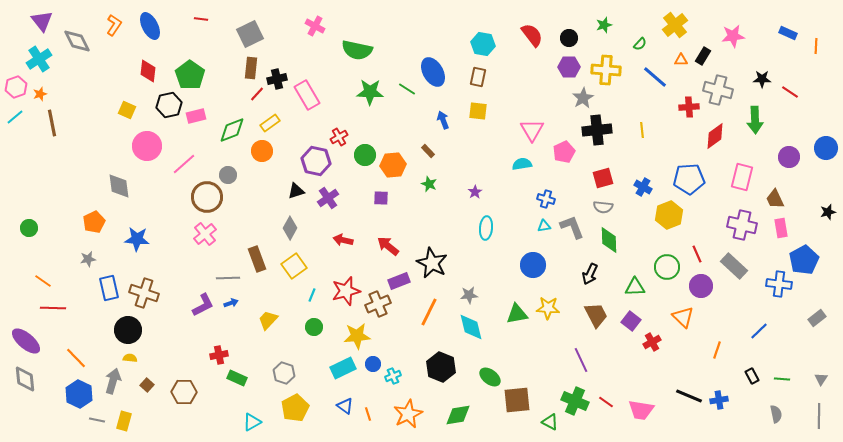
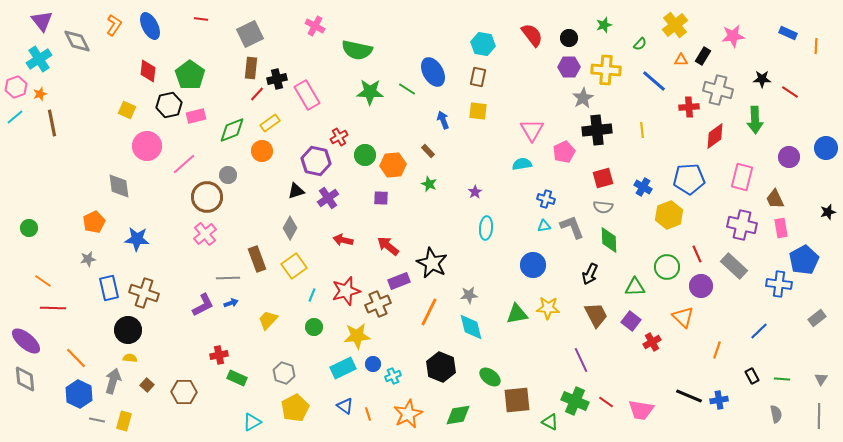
blue line at (655, 77): moved 1 px left, 4 px down
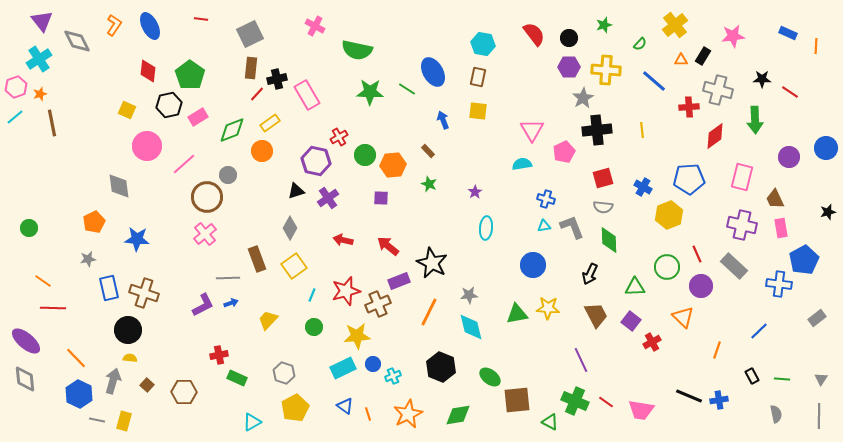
red semicircle at (532, 35): moved 2 px right, 1 px up
pink rectangle at (196, 116): moved 2 px right, 1 px down; rotated 18 degrees counterclockwise
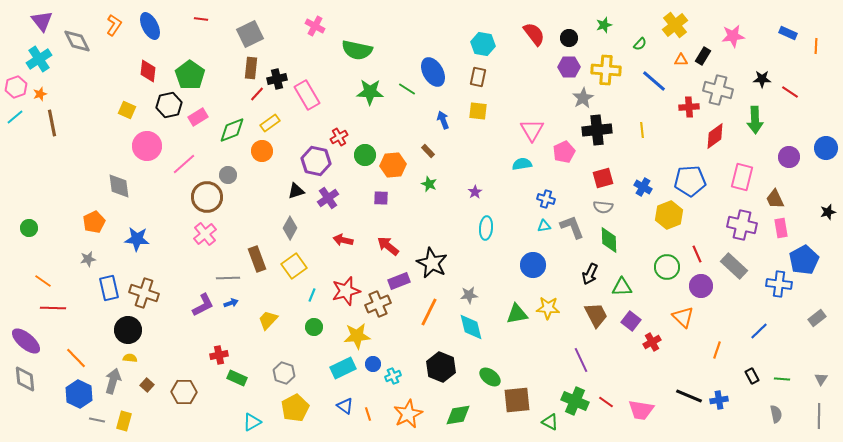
blue pentagon at (689, 179): moved 1 px right, 2 px down
green triangle at (635, 287): moved 13 px left
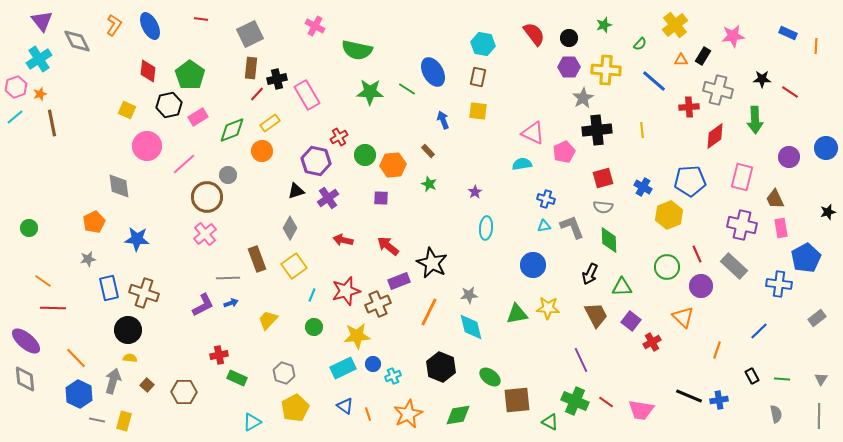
pink triangle at (532, 130): moved 1 px right, 3 px down; rotated 35 degrees counterclockwise
blue pentagon at (804, 260): moved 2 px right, 2 px up
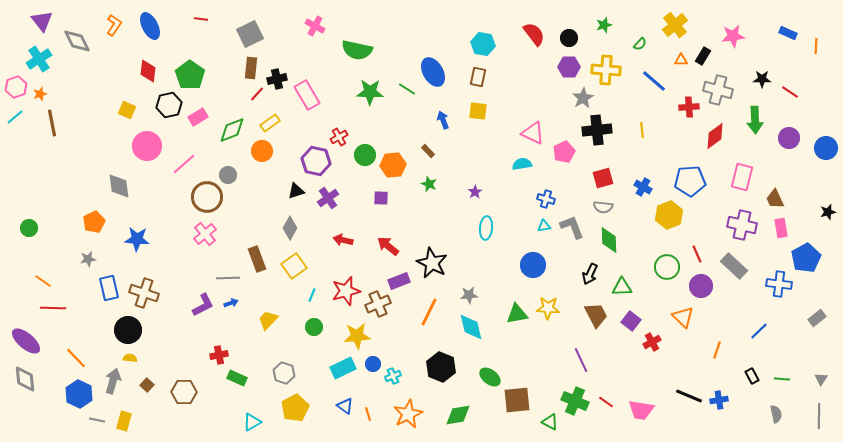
purple circle at (789, 157): moved 19 px up
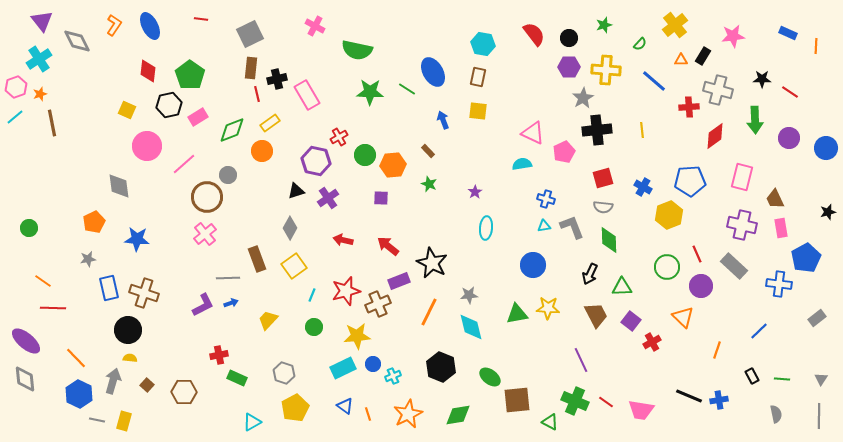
red line at (257, 94): rotated 56 degrees counterclockwise
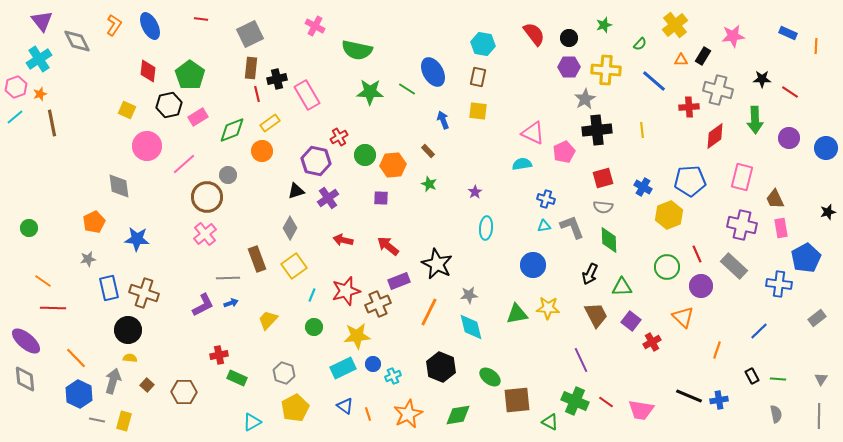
gray star at (583, 98): moved 2 px right, 1 px down
black star at (432, 263): moved 5 px right, 1 px down
green line at (782, 379): moved 4 px left
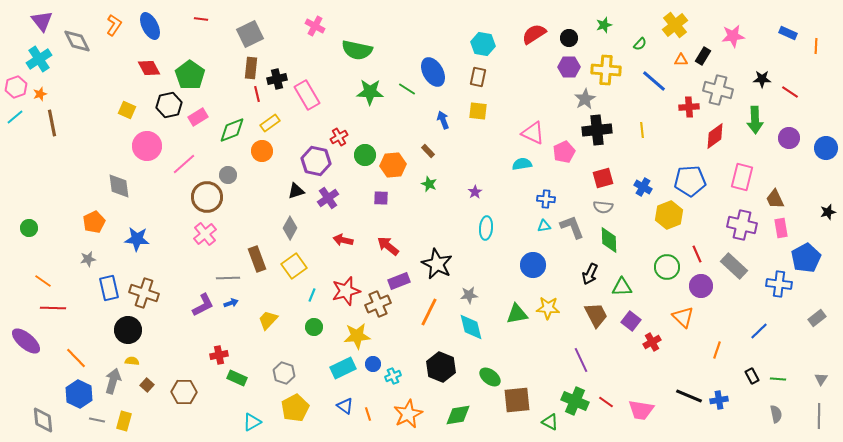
red semicircle at (534, 34): rotated 85 degrees counterclockwise
red diamond at (148, 71): moved 1 px right, 3 px up; rotated 35 degrees counterclockwise
blue cross at (546, 199): rotated 12 degrees counterclockwise
yellow semicircle at (130, 358): moved 2 px right, 3 px down
gray diamond at (25, 379): moved 18 px right, 41 px down
